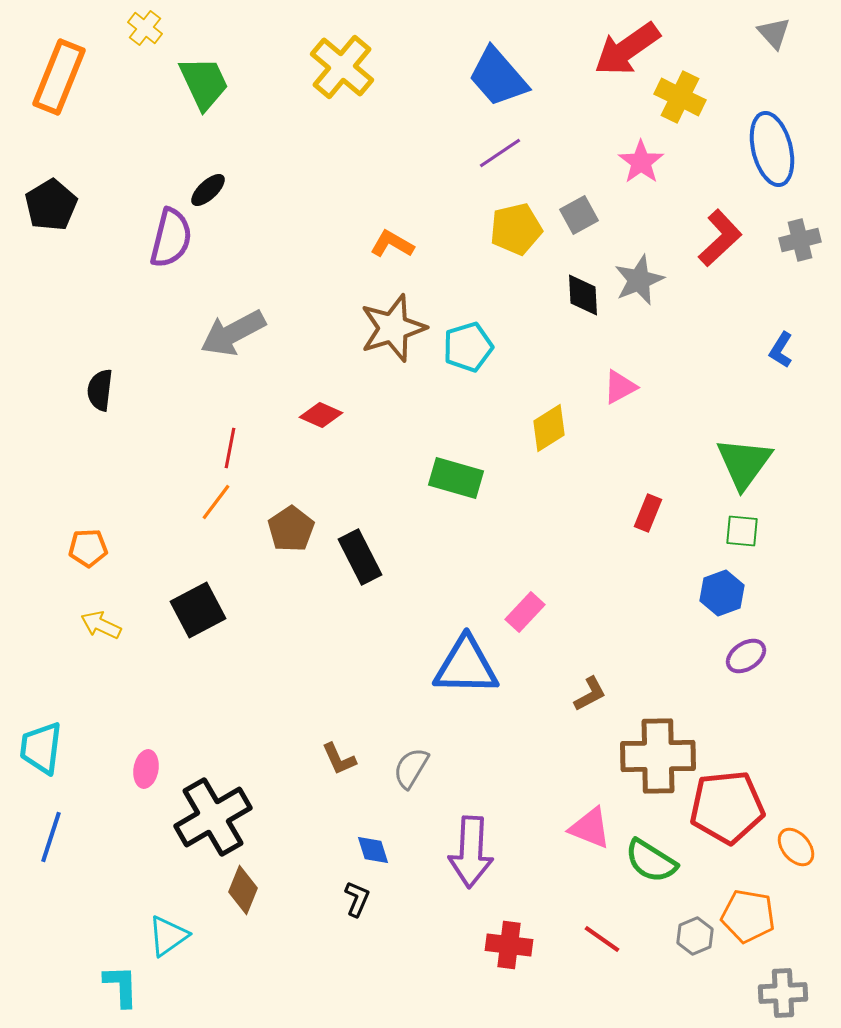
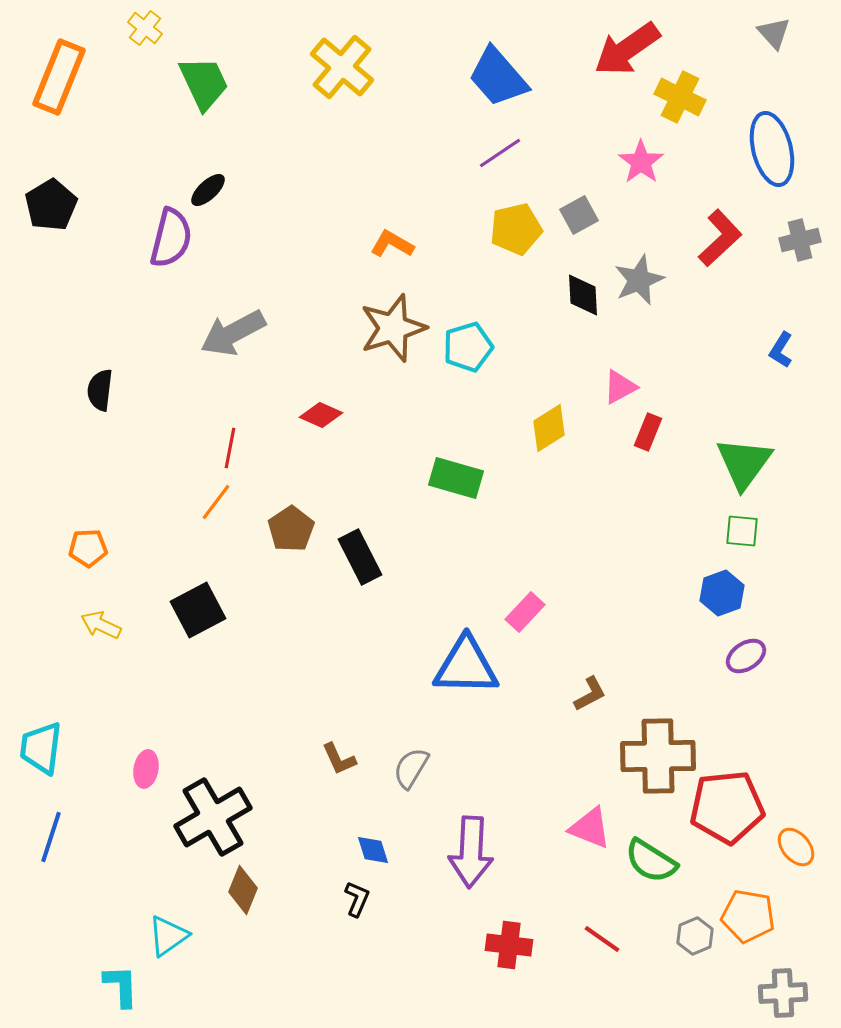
red rectangle at (648, 513): moved 81 px up
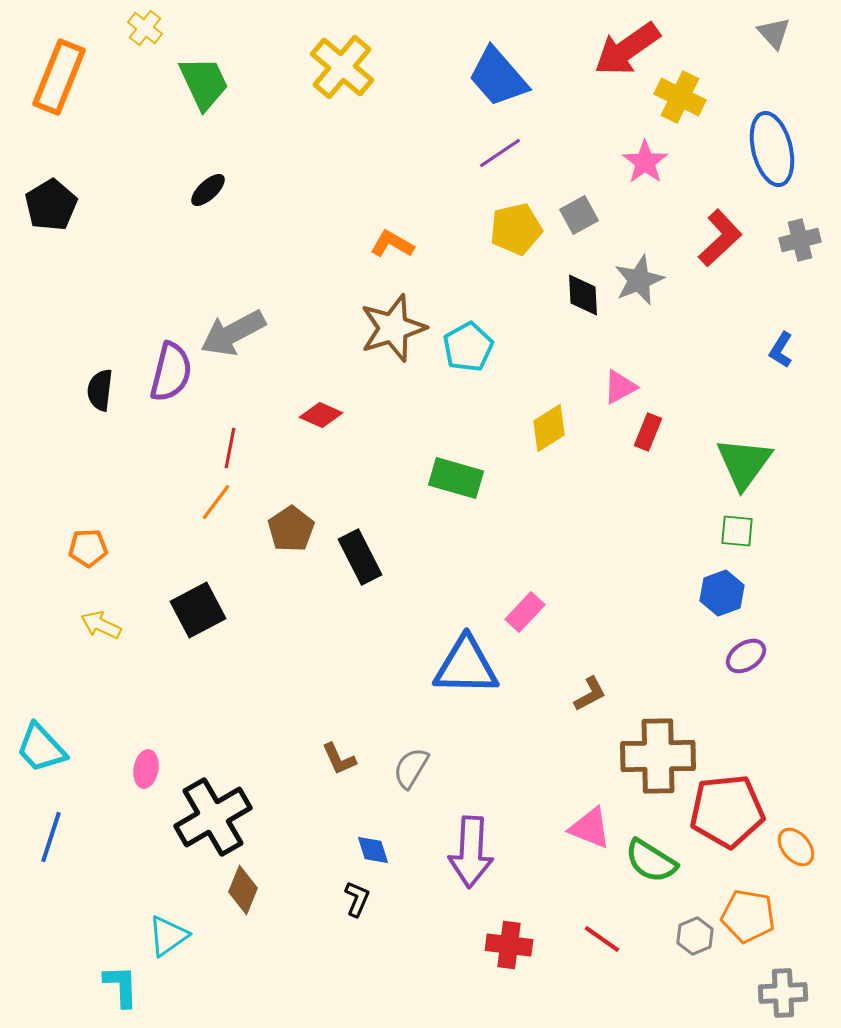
pink star at (641, 162): moved 4 px right
purple semicircle at (171, 238): moved 134 px down
cyan pentagon at (468, 347): rotated 12 degrees counterclockwise
green square at (742, 531): moved 5 px left
cyan trapezoid at (41, 748): rotated 50 degrees counterclockwise
red pentagon at (727, 807): moved 4 px down
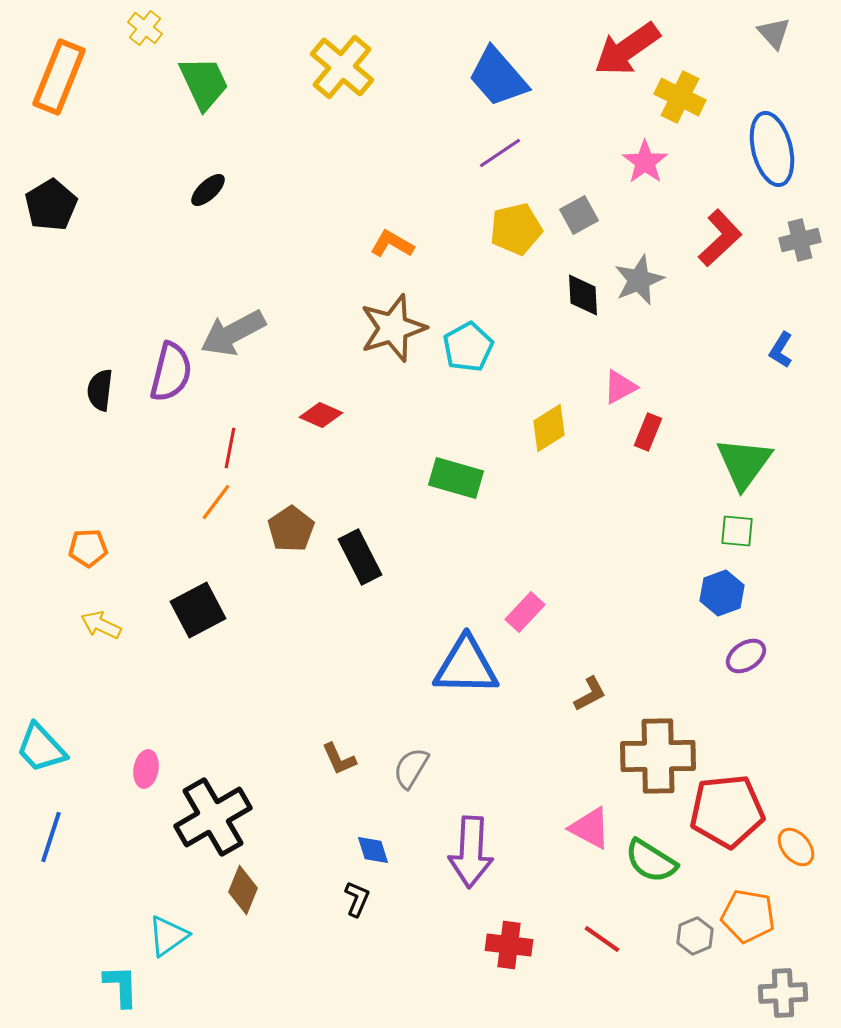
pink triangle at (590, 828): rotated 6 degrees clockwise
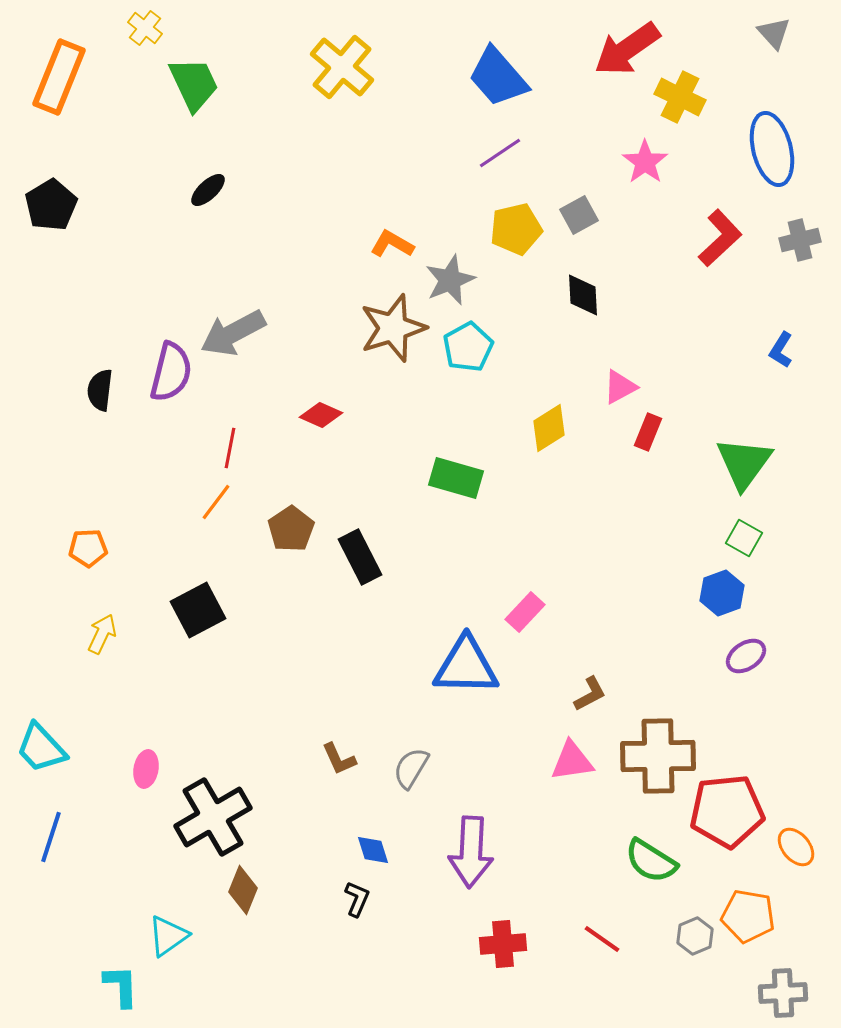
green trapezoid at (204, 83): moved 10 px left, 1 px down
gray star at (639, 280): moved 189 px left
green square at (737, 531): moved 7 px right, 7 px down; rotated 24 degrees clockwise
yellow arrow at (101, 625): moved 1 px right, 9 px down; rotated 90 degrees clockwise
pink triangle at (590, 828): moved 18 px left, 67 px up; rotated 36 degrees counterclockwise
red cross at (509, 945): moved 6 px left, 1 px up; rotated 12 degrees counterclockwise
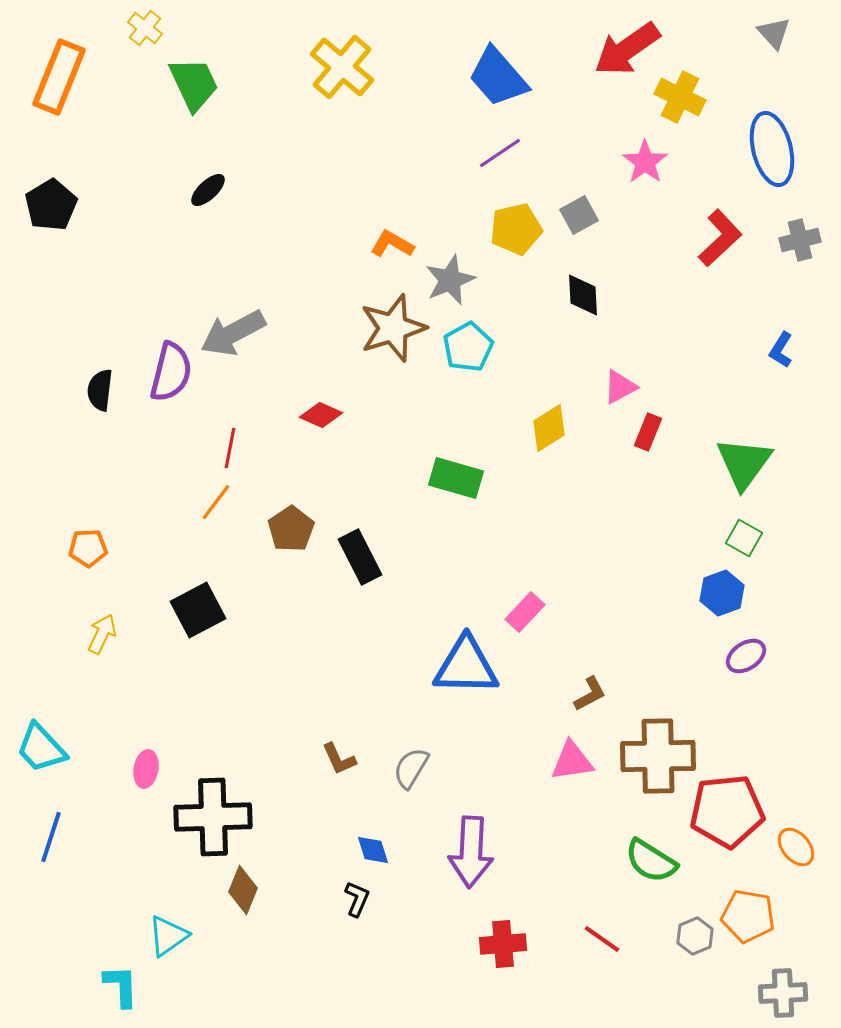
black cross at (213, 817): rotated 28 degrees clockwise
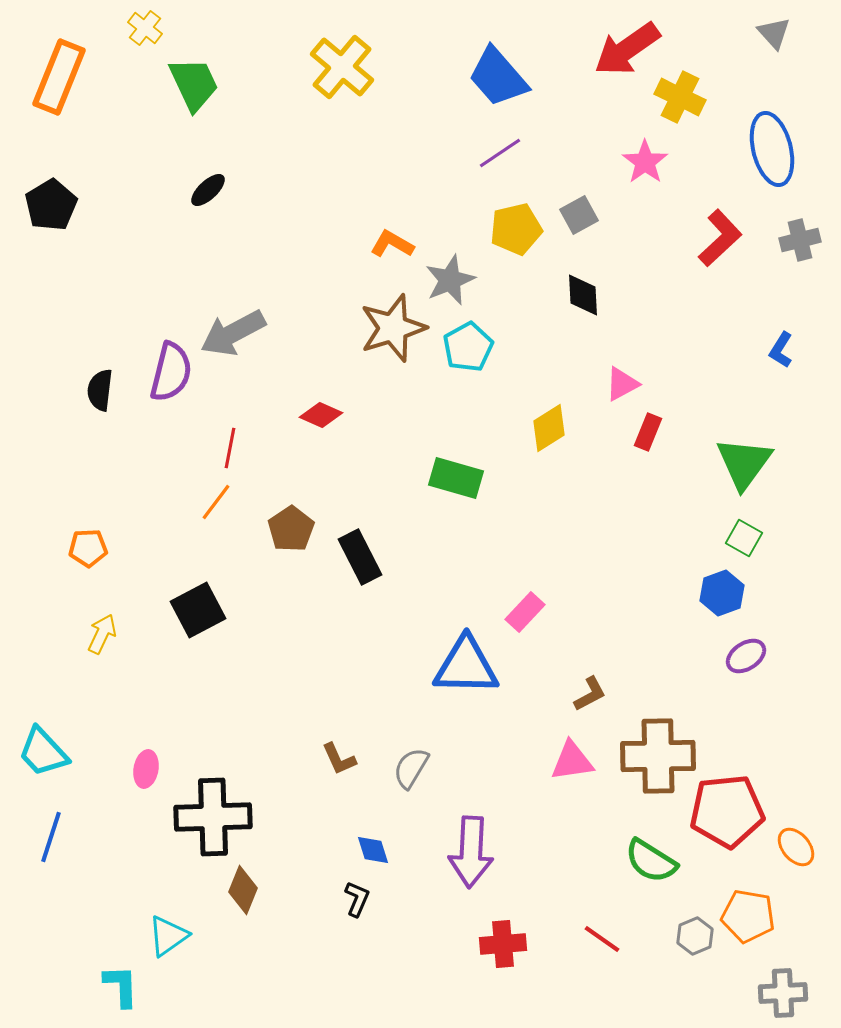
pink triangle at (620, 387): moved 2 px right, 3 px up
cyan trapezoid at (41, 748): moved 2 px right, 4 px down
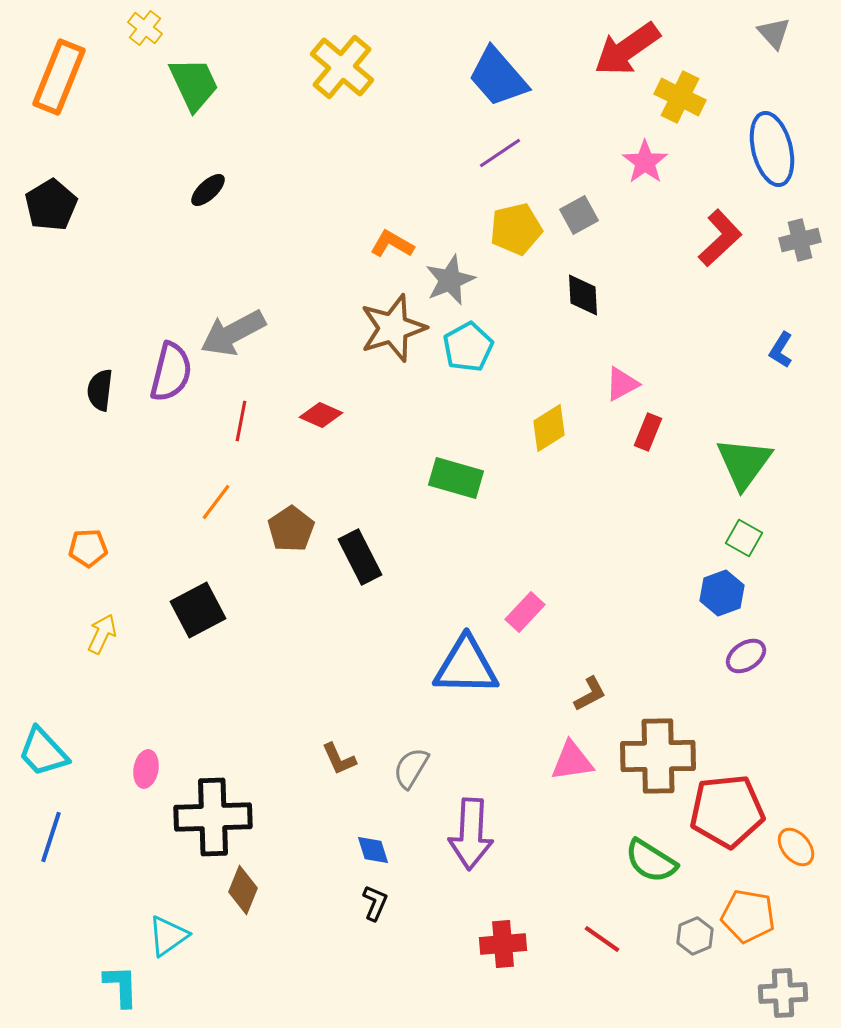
red line at (230, 448): moved 11 px right, 27 px up
purple arrow at (471, 852): moved 18 px up
black L-shape at (357, 899): moved 18 px right, 4 px down
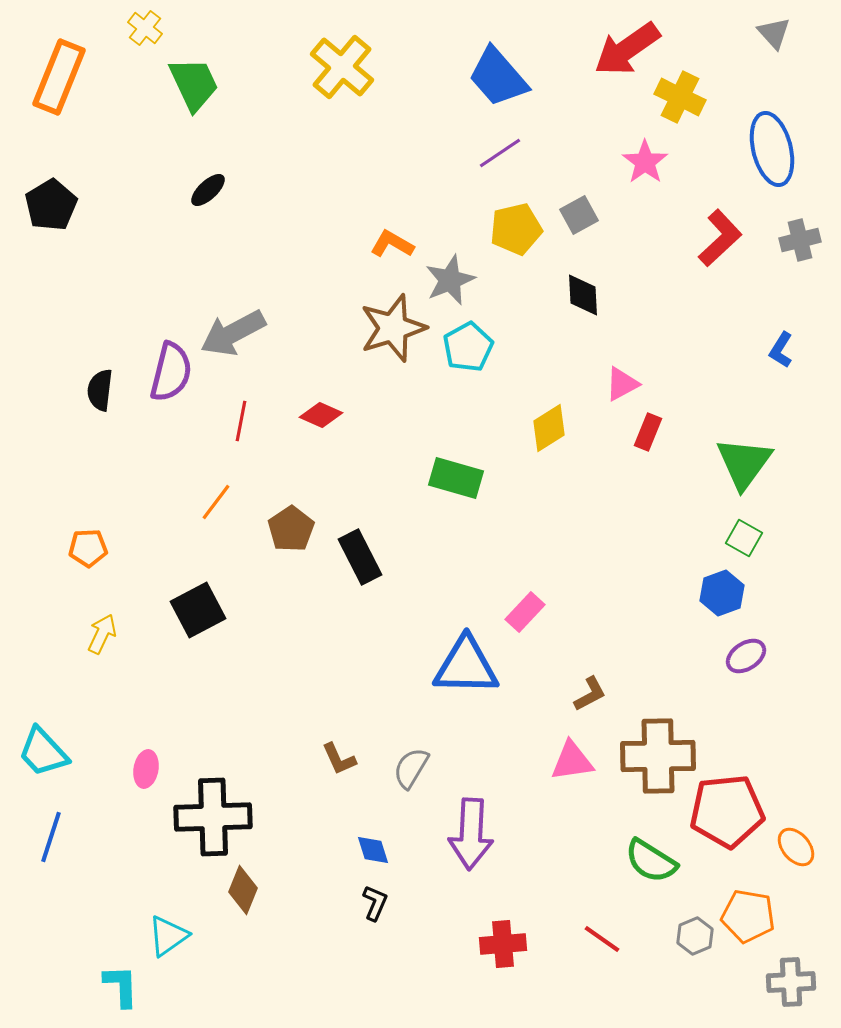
gray cross at (783, 993): moved 8 px right, 11 px up
